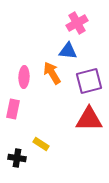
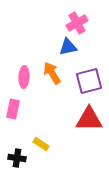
blue triangle: moved 4 px up; rotated 18 degrees counterclockwise
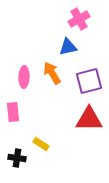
pink cross: moved 2 px right, 4 px up
pink rectangle: moved 3 px down; rotated 18 degrees counterclockwise
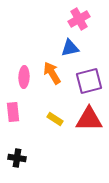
blue triangle: moved 2 px right, 1 px down
yellow rectangle: moved 14 px right, 25 px up
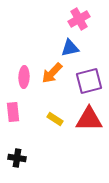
orange arrow: rotated 105 degrees counterclockwise
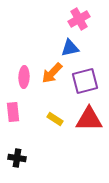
purple square: moved 4 px left
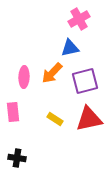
red triangle: rotated 12 degrees counterclockwise
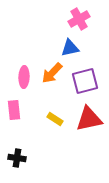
pink rectangle: moved 1 px right, 2 px up
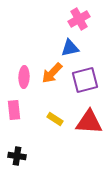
purple square: moved 1 px up
red triangle: moved 3 px down; rotated 16 degrees clockwise
black cross: moved 2 px up
